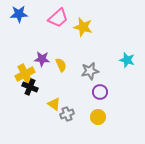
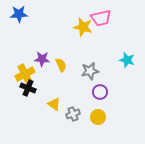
pink trapezoid: moved 43 px right; rotated 30 degrees clockwise
black cross: moved 2 px left, 1 px down
gray cross: moved 6 px right
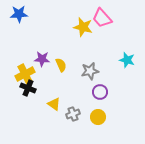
pink trapezoid: moved 1 px right; rotated 60 degrees clockwise
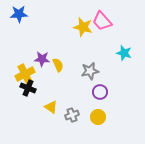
pink trapezoid: moved 3 px down
cyan star: moved 3 px left, 7 px up
yellow semicircle: moved 3 px left
yellow triangle: moved 3 px left, 3 px down
gray cross: moved 1 px left, 1 px down
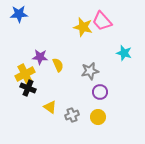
purple star: moved 2 px left, 2 px up
yellow triangle: moved 1 px left
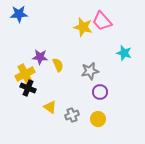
yellow circle: moved 2 px down
